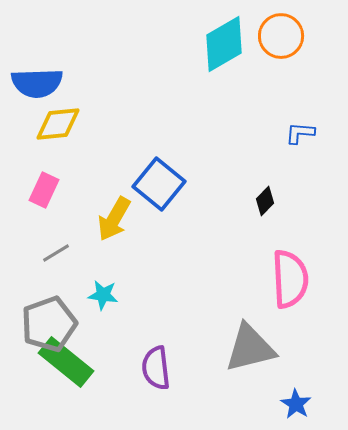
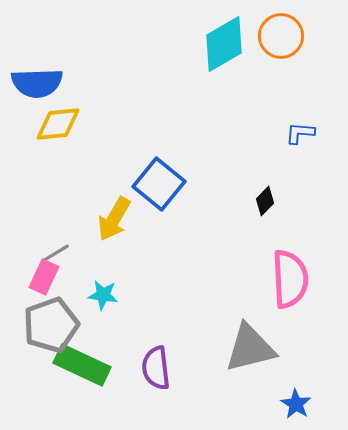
pink rectangle: moved 87 px down
gray pentagon: moved 2 px right, 1 px down
green rectangle: moved 16 px right, 3 px down; rotated 14 degrees counterclockwise
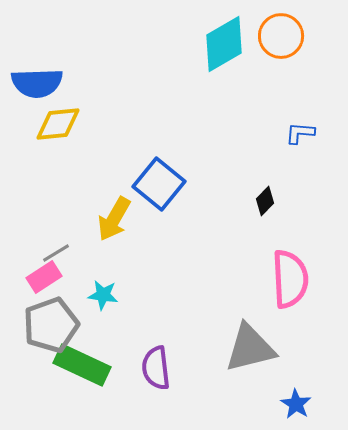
pink rectangle: rotated 32 degrees clockwise
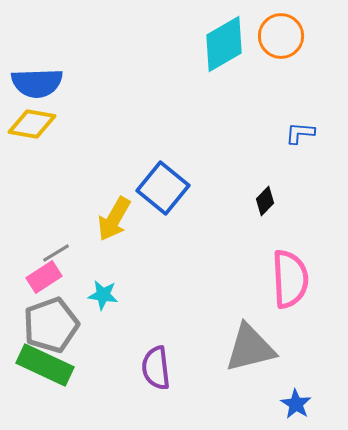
yellow diamond: moved 26 px left; rotated 15 degrees clockwise
blue square: moved 4 px right, 4 px down
green rectangle: moved 37 px left
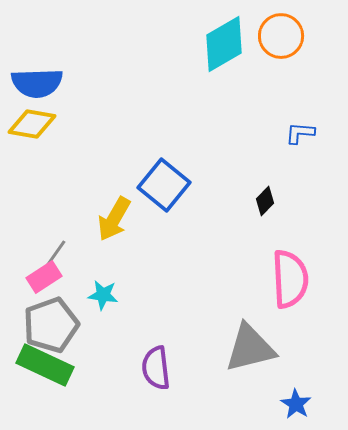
blue square: moved 1 px right, 3 px up
gray line: rotated 24 degrees counterclockwise
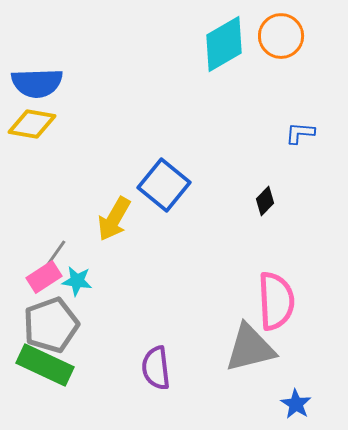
pink semicircle: moved 14 px left, 22 px down
cyan star: moved 26 px left, 14 px up
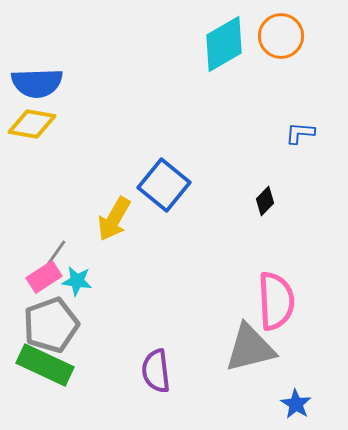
purple semicircle: moved 3 px down
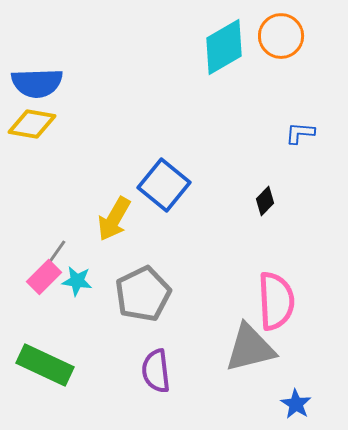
cyan diamond: moved 3 px down
pink rectangle: rotated 12 degrees counterclockwise
gray pentagon: moved 92 px right, 31 px up; rotated 6 degrees counterclockwise
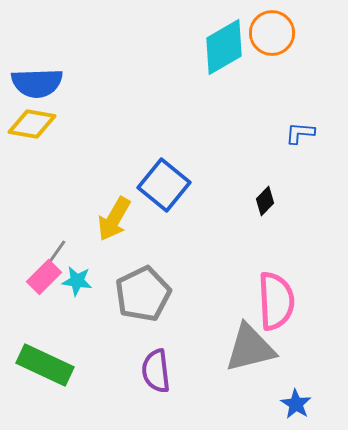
orange circle: moved 9 px left, 3 px up
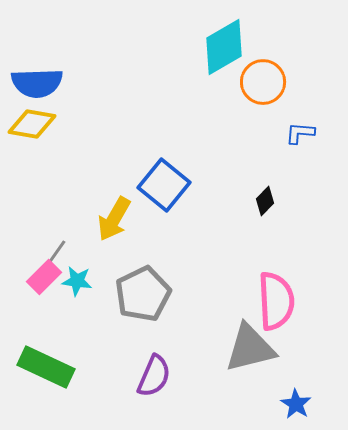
orange circle: moved 9 px left, 49 px down
green rectangle: moved 1 px right, 2 px down
purple semicircle: moved 2 px left, 5 px down; rotated 150 degrees counterclockwise
